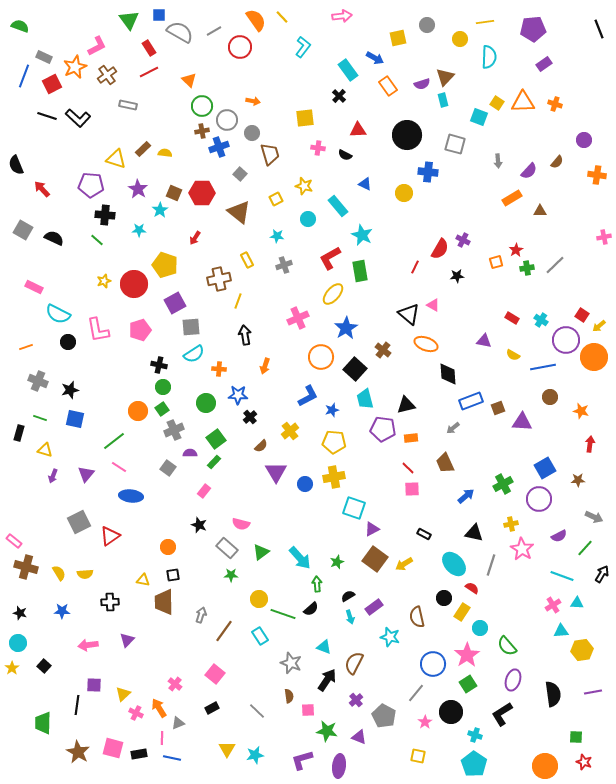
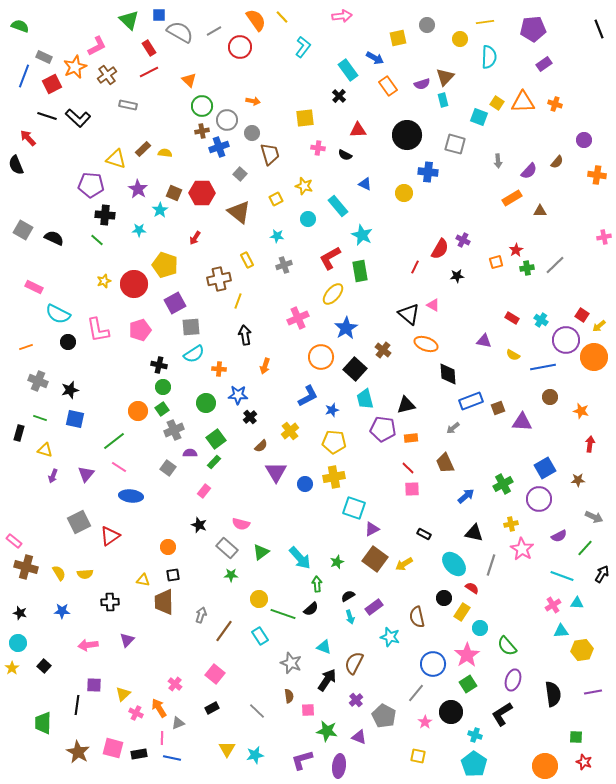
green triangle at (129, 20): rotated 10 degrees counterclockwise
red arrow at (42, 189): moved 14 px left, 51 px up
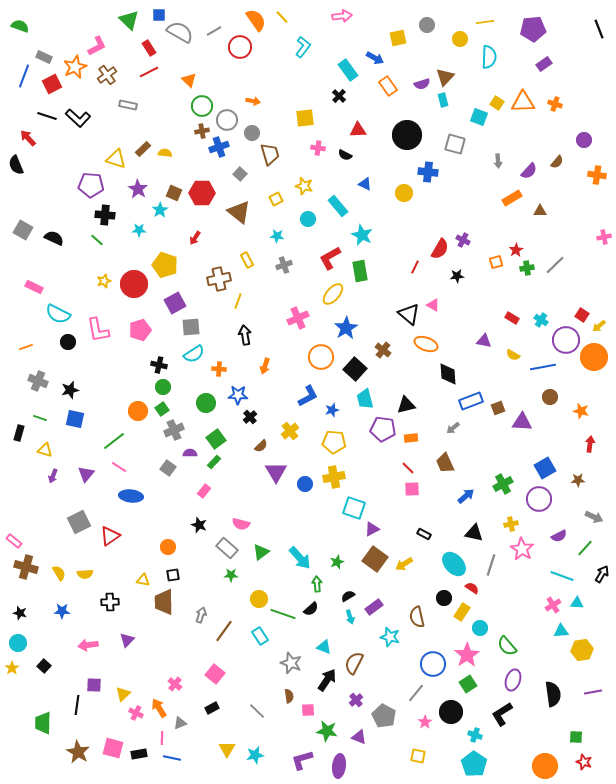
gray triangle at (178, 723): moved 2 px right
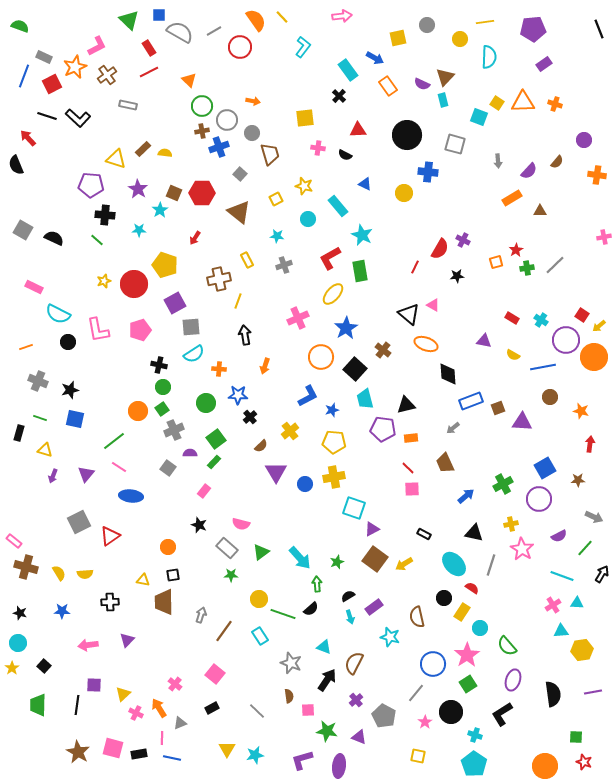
purple semicircle at (422, 84): rotated 42 degrees clockwise
green trapezoid at (43, 723): moved 5 px left, 18 px up
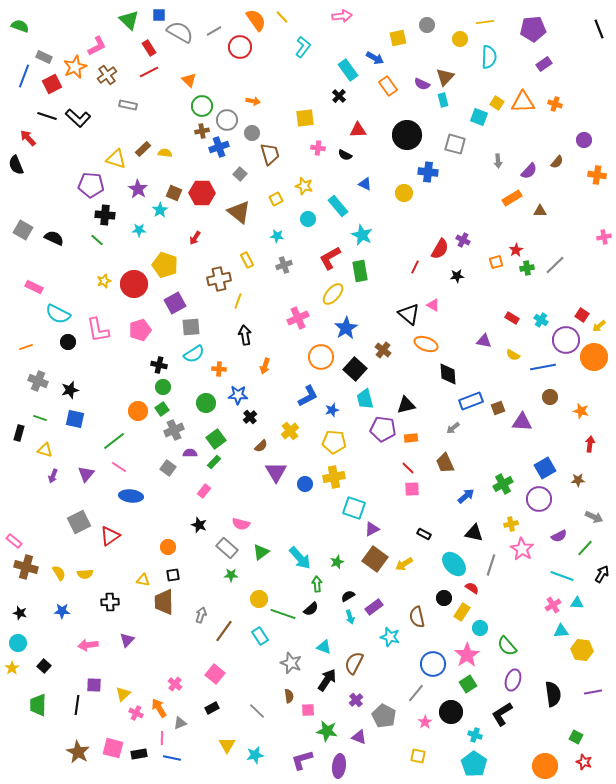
yellow hexagon at (582, 650): rotated 15 degrees clockwise
green square at (576, 737): rotated 24 degrees clockwise
yellow triangle at (227, 749): moved 4 px up
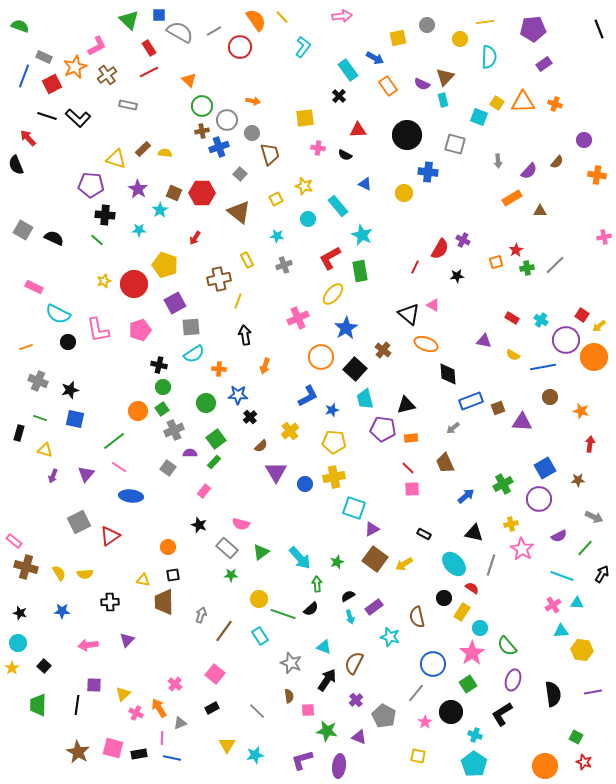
pink star at (467, 655): moved 5 px right, 2 px up
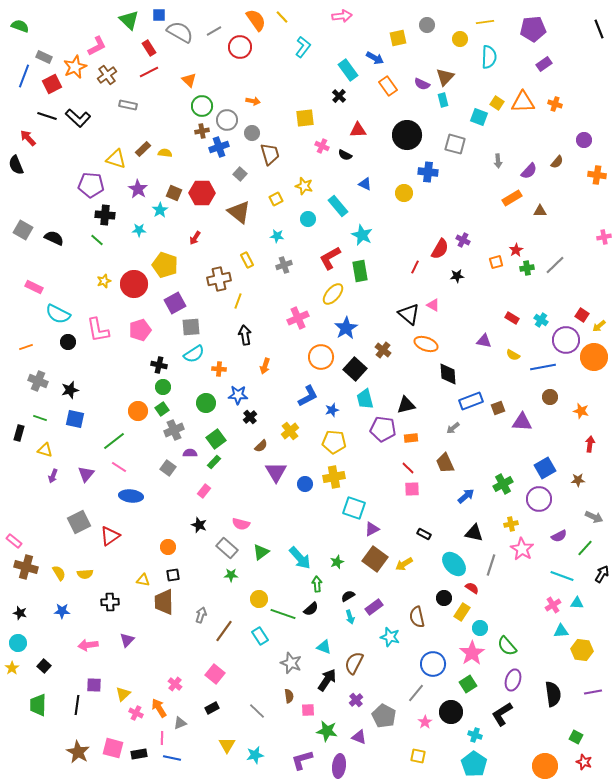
pink cross at (318, 148): moved 4 px right, 2 px up; rotated 16 degrees clockwise
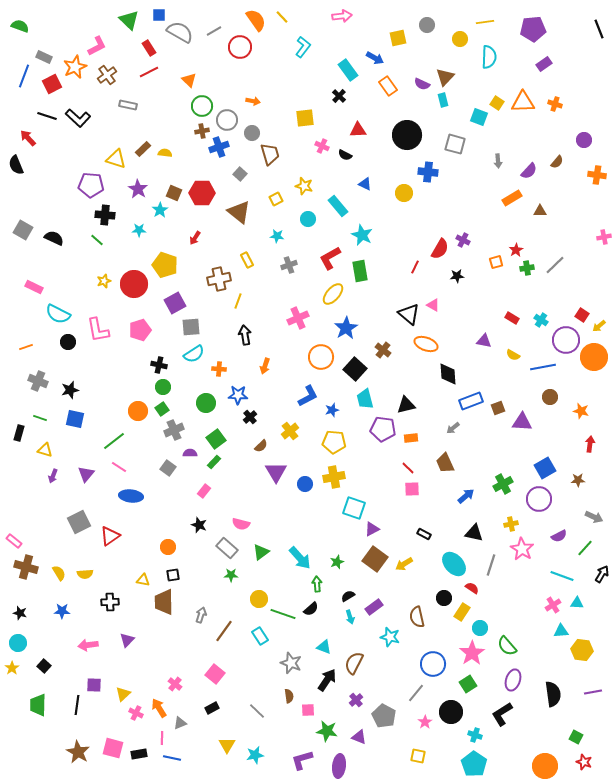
gray cross at (284, 265): moved 5 px right
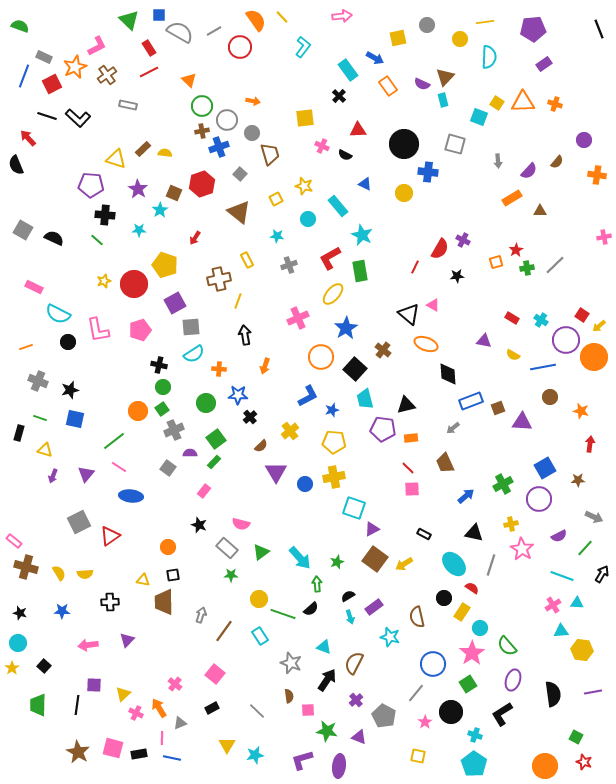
black circle at (407, 135): moved 3 px left, 9 px down
red hexagon at (202, 193): moved 9 px up; rotated 20 degrees counterclockwise
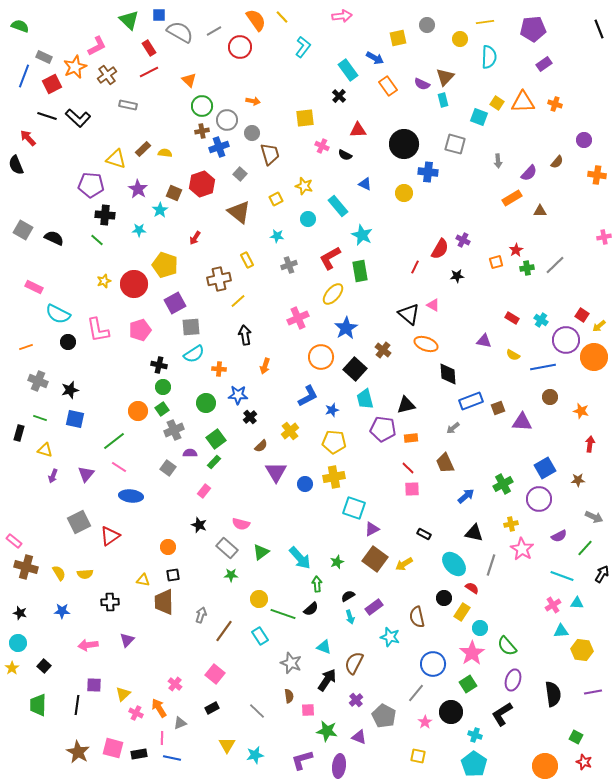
purple semicircle at (529, 171): moved 2 px down
yellow line at (238, 301): rotated 28 degrees clockwise
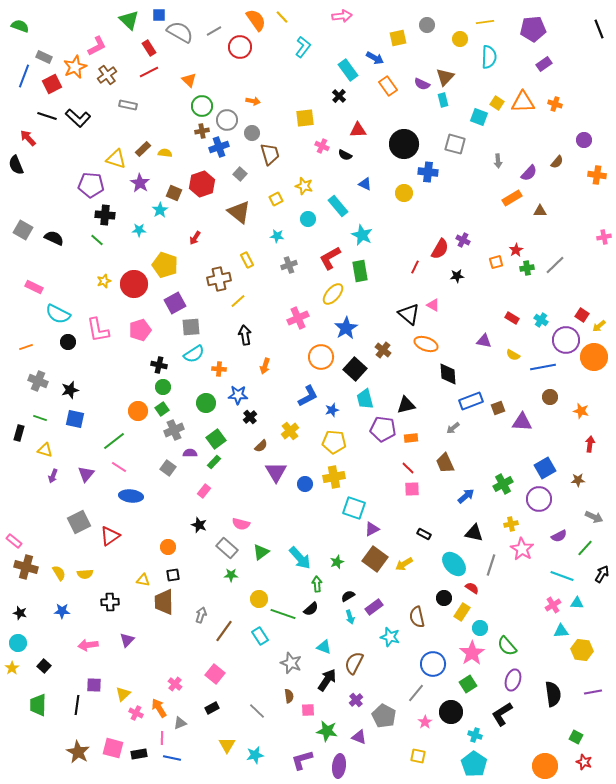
purple star at (138, 189): moved 2 px right, 6 px up
